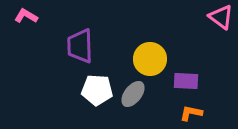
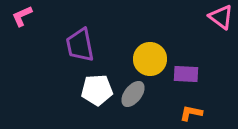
pink L-shape: moved 4 px left; rotated 55 degrees counterclockwise
purple trapezoid: moved 1 px up; rotated 9 degrees counterclockwise
purple rectangle: moved 7 px up
white pentagon: rotated 8 degrees counterclockwise
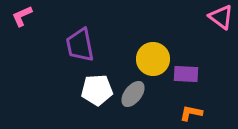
yellow circle: moved 3 px right
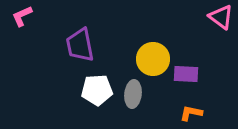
gray ellipse: rotated 32 degrees counterclockwise
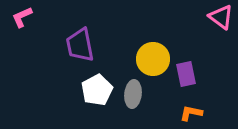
pink L-shape: moved 1 px down
purple rectangle: rotated 75 degrees clockwise
white pentagon: rotated 24 degrees counterclockwise
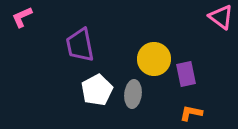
yellow circle: moved 1 px right
